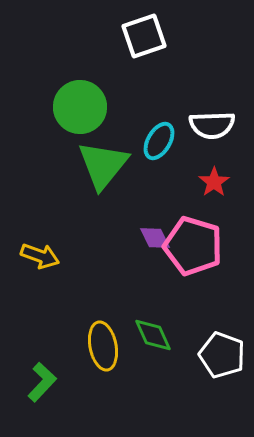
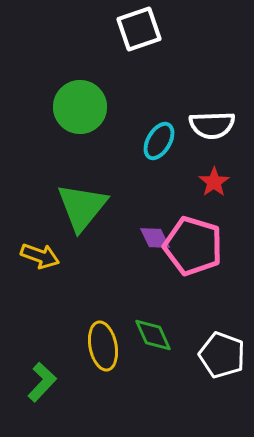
white square: moved 5 px left, 7 px up
green triangle: moved 21 px left, 42 px down
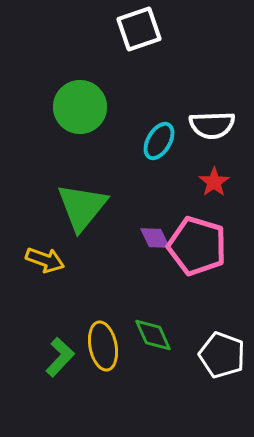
pink pentagon: moved 4 px right
yellow arrow: moved 5 px right, 4 px down
green L-shape: moved 18 px right, 25 px up
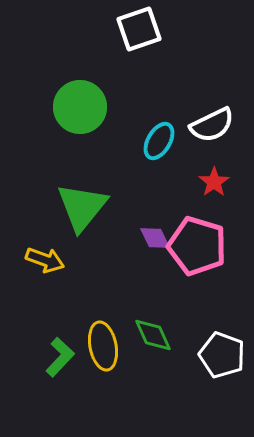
white semicircle: rotated 24 degrees counterclockwise
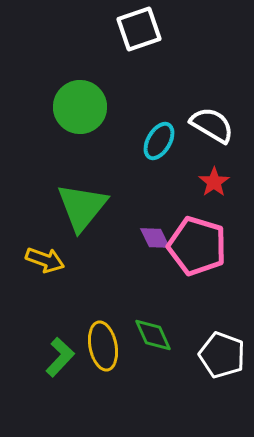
white semicircle: rotated 123 degrees counterclockwise
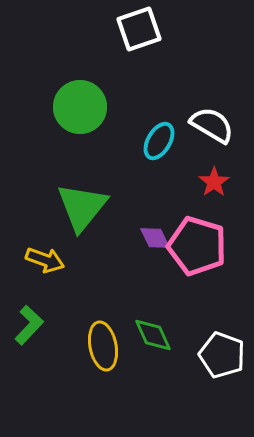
green L-shape: moved 31 px left, 32 px up
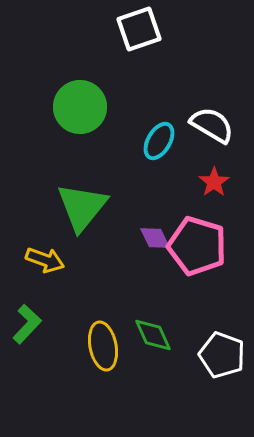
green L-shape: moved 2 px left, 1 px up
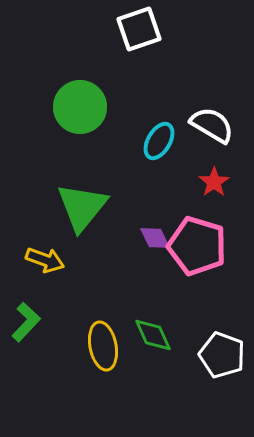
green L-shape: moved 1 px left, 2 px up
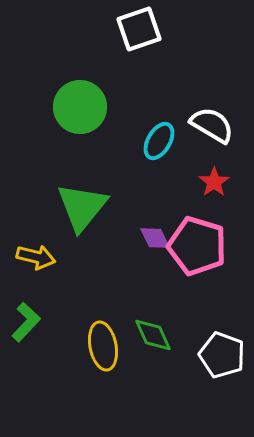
yellow arrow: moved 9 px left, 3 px up; rotated 6 degrees counterclockwise
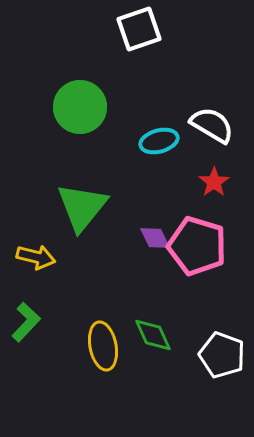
cyan ellipse: rotated 45 degrees clockwise
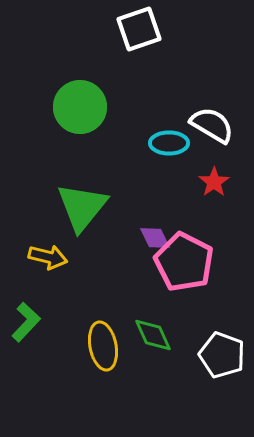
cyan ellipse: moved 10 px right, 2 px down; rotated 15 degrees clockwise
pink pentagon: moved 13 px left, 16 px down; rotated 10 degrees clockwise
yellow arrow: moved 12 px right
